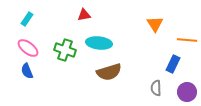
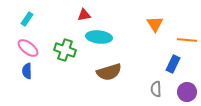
cyan ellipse: moved 6 px up
blue semicircle: rotated 21 degrees clockwise
gray semicircle: moved 1 px down
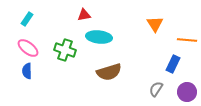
gray semicircle: rotated 35 degrees clockwise
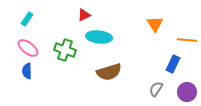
red triangle: rotated 16 degrees counterclockwise
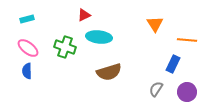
cyan rectangle: rotated 40 degrees clockwise
green cross: moved 3 px up
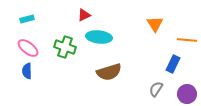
purple circle: moved 2 px down
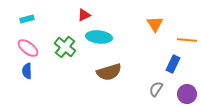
green cross: rotated 20 degrees clockwise
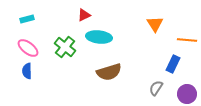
gray semicircle: moved 1 px up
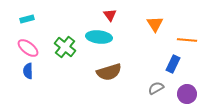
red triangle: moved 26 px right; rotated 40 degrees counterclockwise
blue semicircle: moved 1 px right
gray semicircle: rotated 28 degrees clockwise
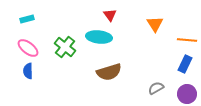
blue rectangle: moved 12 px right
